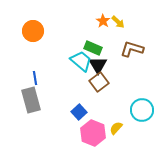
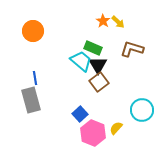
blue square: moved 1 px right, 2 px down
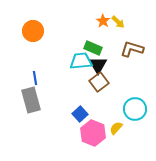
cyan trapezoid: rotated 45 degrees counterclockwise
cyan circle: moved 7 px left, 1 px up
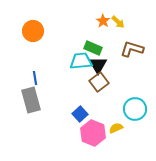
yellow semicircle: rotated 24 degrees clockwise
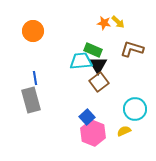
orange star: moved 1 px right, 2 px down; rotated 24 degrees counterclockwise
green rectangle: moved 2 px down
blue square: moved 7 px right, 3 px down
yellow semicircle: moved 8 px right, 3 px down
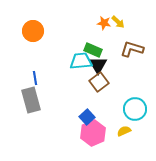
pink hexagon: rotated 15 degrees clockwise
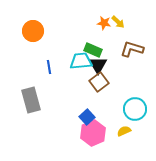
blue line: moved 14 px right, 11 px up
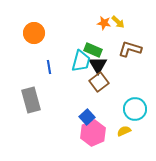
orange circle: moved 1 px right, 2 px down
brown L-shape: moved 2 px left
cyan trapezoid: rotated 110 degrees clockwise
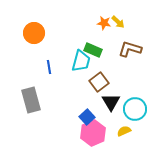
black triangle: moved 13 px right, 37 px down
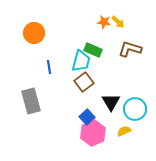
orange star: moved 1 px up
brown square: moved 15 px left
gray rectangle: moved 1 px down
